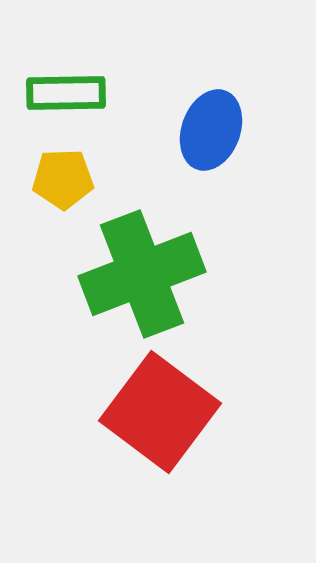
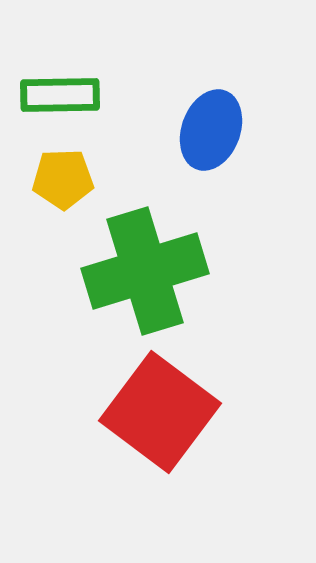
green rectangle: moved 6 px left, 2 px down
green cross: moved 3 px right, 3 px up; rotated 4 degrees clockwise
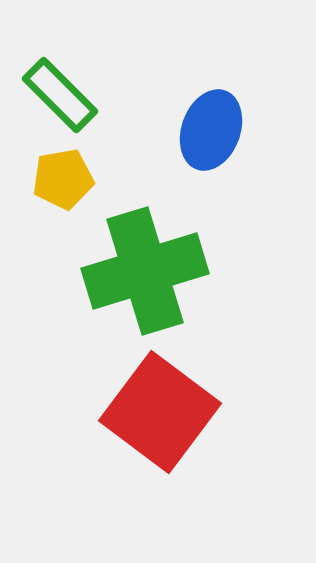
green rectangle: rotated 46 degrees clockwise
yellow pentagon: rotated 8 degrees counterclockwise
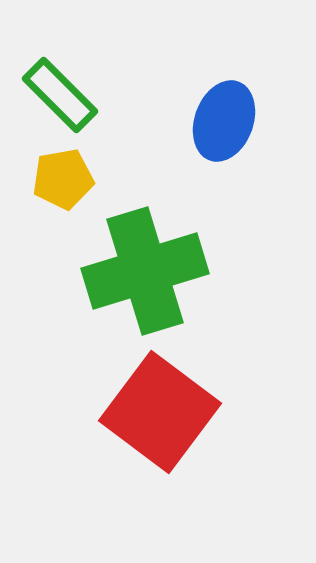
blue ellipse: moved 13 px right, 9 px up
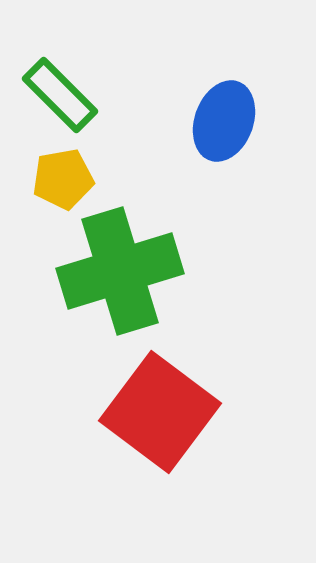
green cross: moved 25 px left
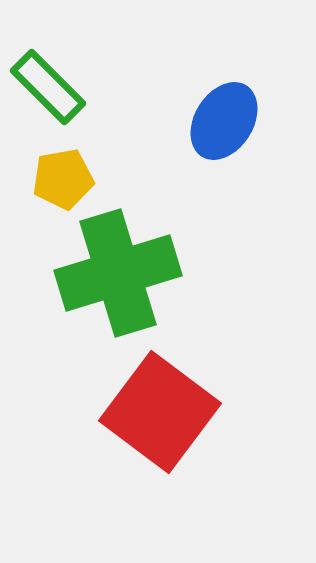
green rectangle: moved 12 px left, 8 px up
blue ellipse: rotated 12 degrees clockwise
green cross: moved 2 px left, 2 px down
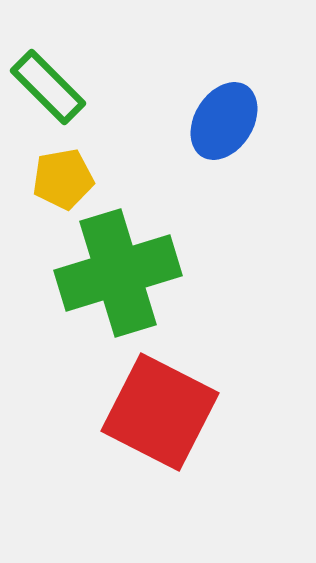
red square: rotated 10 degrees counterclockwise
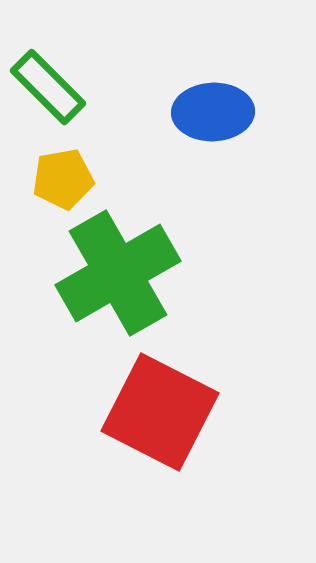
blue ellipse: moved 11 px left, 9 px up; rotated 56 degrees clockwise
green cross: rotated 13 degrees counterclockwise
